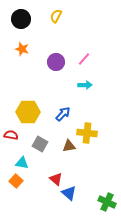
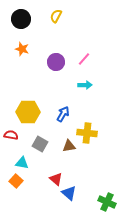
blue arrow: rotated 14 degrees counterclockwise
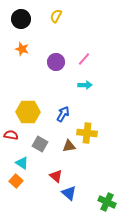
cyan triangle: rotated 24 degrees clockwise
red triangle: moved 3 px up
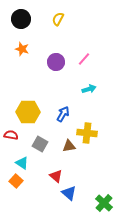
yellow semicircle: moved 2 px right, 3 px down
cyan arrow: moved 4 px right, 4 px down; rotated 16 degrees counterclockwise
green cross: moved 3 px left, 1 px down; rotated 18 degrees clockwise
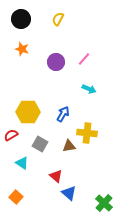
cyan arrow: rotated 40 degrees clockwise
red semicircle: rotated 40 degrees counterclockwise
orange square: moved 16 px down
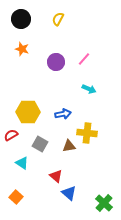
blue arrow: rotated 49 degrees clockwise
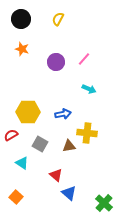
red triangle: moved 1 px up
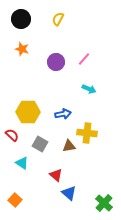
red semicircle: moved 1 px right; rotated 72 degrees clockwise
orange square: moved 1 px left, 3 px down
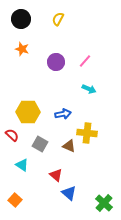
pink line: moved 1 px right, 2 px down
brown triangle: rotated 32 degrees clockwise
cyan triangle: moved 2 px down
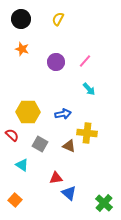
cyan arrow: rotated 24 degrees clockwise
red triangle: moved 3 px down; rotated 48 degrees counterclockwise
